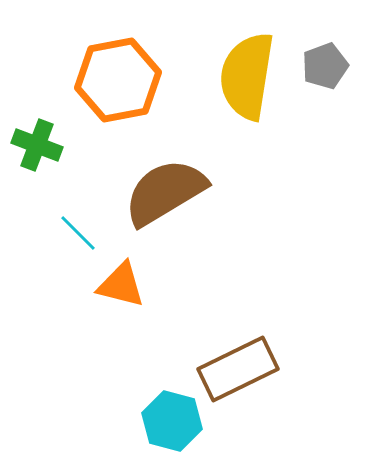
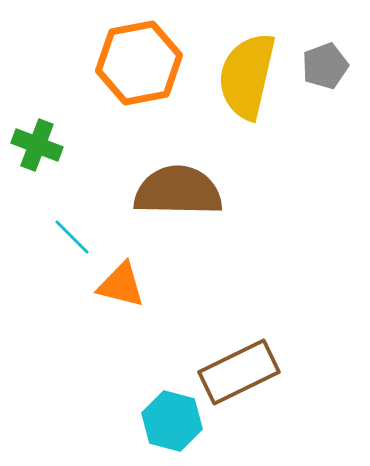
yellow semicircle: rotated 4 degrees clockwise
orange hexagon: moved 21 px right, 17 px up
brown semicircle: moved 13 px right, 1 px up; rotated 32 degrees clockwise
cyan line: moved 6 px left, 4 px down
brown rectangle: moved 1 px right, 3 px down
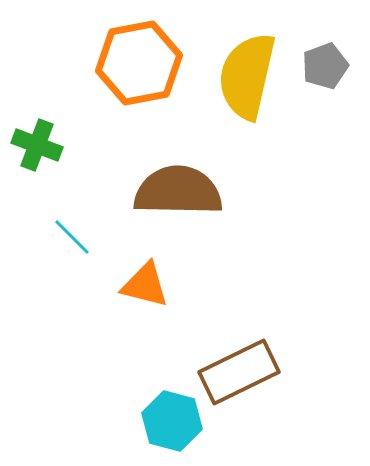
orange triangle: moved 24 px right
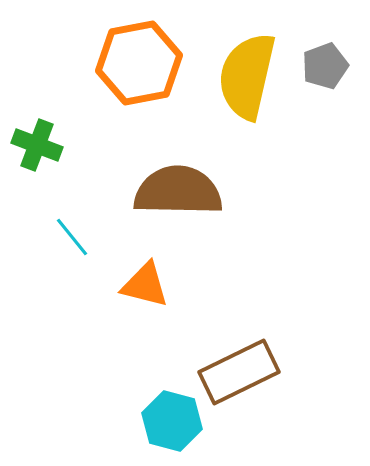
cyan line: rotated 6 degrees clockwise
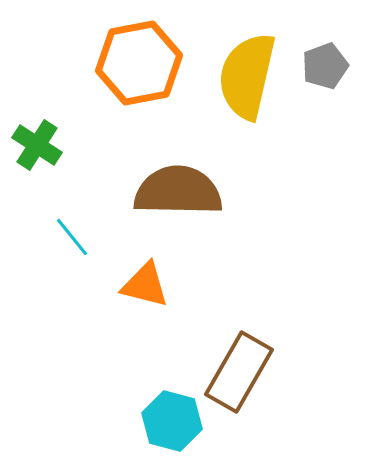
green cross: rotated 12 degrees clockwise
brown rectangle: rotated 34 degrees counterclockwise
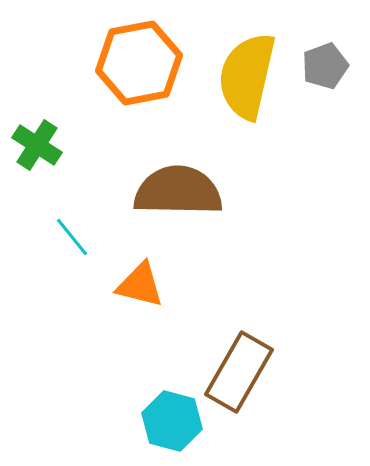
orange triangle: moved 5 px left
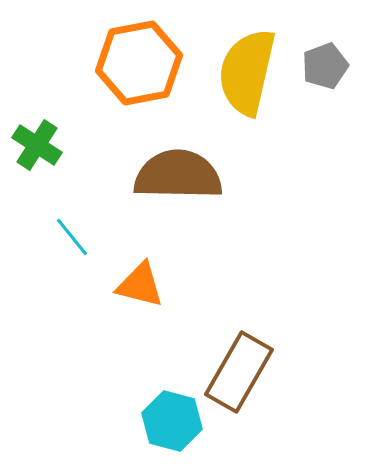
yellow semicircle: moved 4 px up
brown semicircle: moved 16 px up
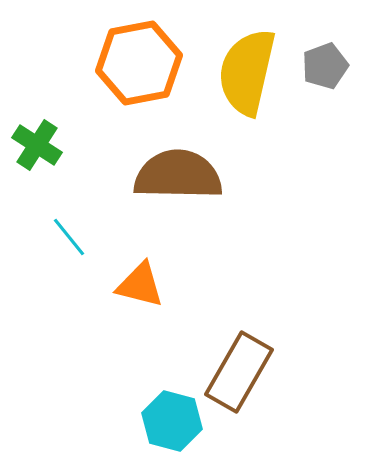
cyan line: moved 3 px left
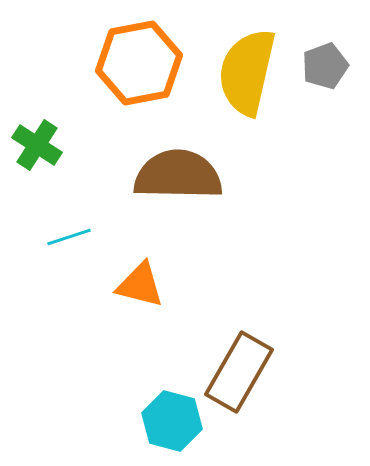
cyan line: rotated 69 degrees counterclockwise
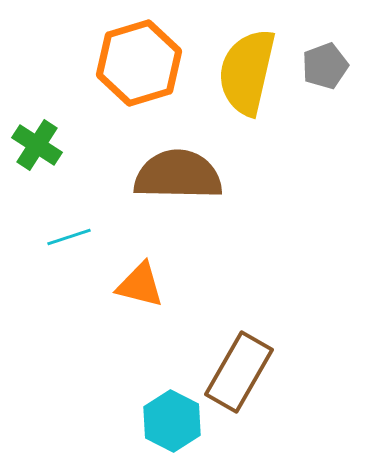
orange hexagon: rotated 6 degrees counterclockwise
cyan hexagon: rotated 12 degrees clockwise
